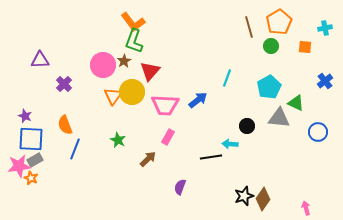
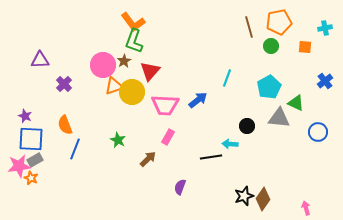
orange pentagon: rotated 20 degrees clockwise
orange triangle: moved 1 px right, 10 px up; rotated 36 degrees clockwise
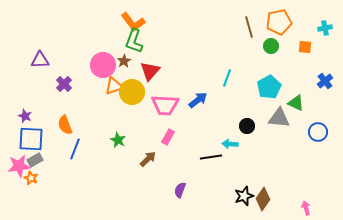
purple semicircle: moved 3 px down
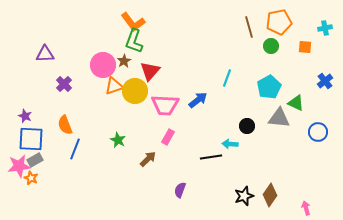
purple triangle: moved 5 px right, 6 px up
yellow circle: moved 3 px right, 1 px up
brown diamond: moved 7 px right, 4 px up
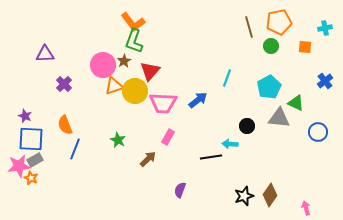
pink trapezoid: moved 2 px left, 2 px up
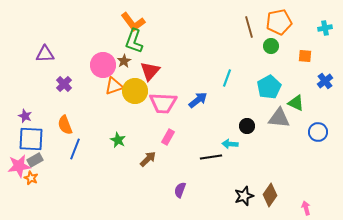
orange square: moved 9 px down
